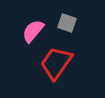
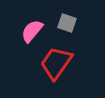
pink semicircle: moved 1 px left
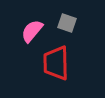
red trapezoid: rotated 36 degrees counterclockwise
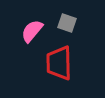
red trapezoid: moved 3 px right
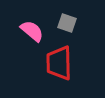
pink semicircle: rotated 90 degrees clockwise
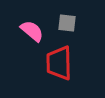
gray square: rotated 12 degrees counterclockwise
